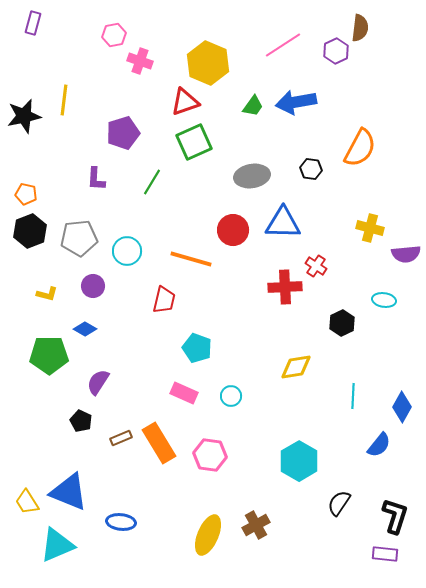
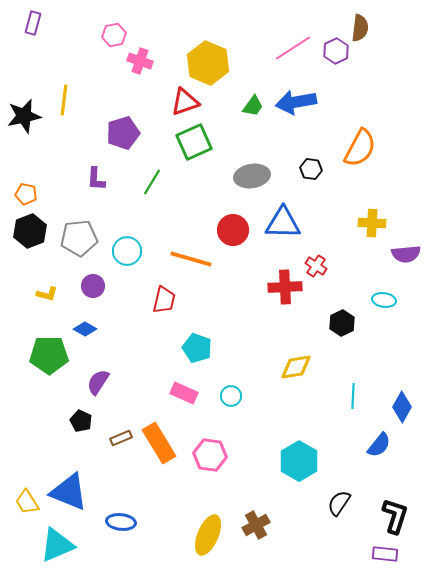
pink line at (283, 45): moved 10 px right, 3 px down
yellow cross at (370, 228): moved 2 px right, 5 px up; rotated 12 degrees counterclockwise
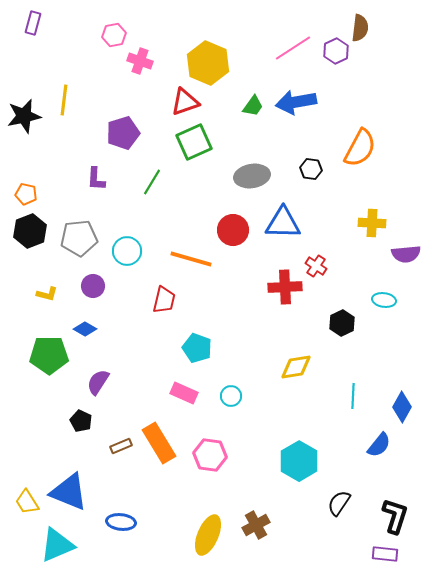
brown rectangle at (121, 438): moved 8 px down
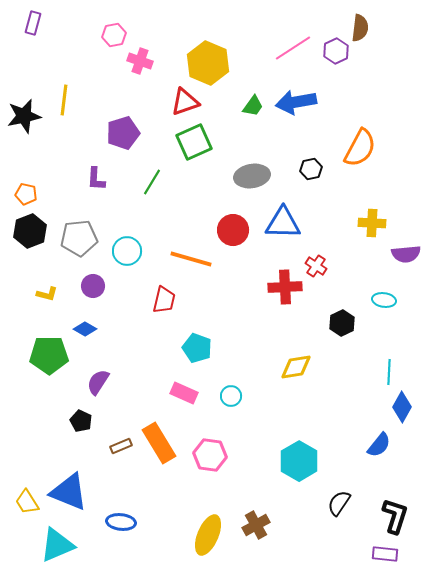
black hexagon at (311, 169): rotated 20 degrees counterclockwise
cyan line at (353, 396): moved 36 px right, 24 px up
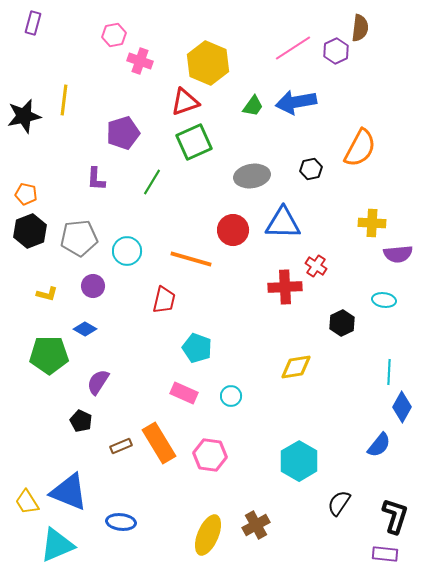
purple semicircle at (406, 254): moved 8 px left
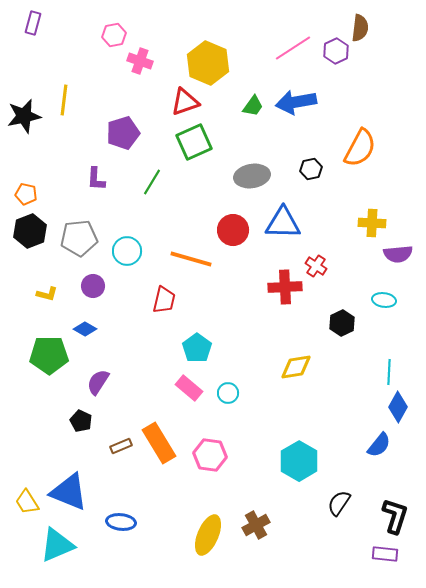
cyan pentagon at (197, 348): rotated 16 degrees clockwise
pink rectangle at (184, 393): moved 5 px right, 5 px up; rotated 16 degrees clockwise
cyan circle at (231, 396): moved 3 px left, 3 px up
blue diamond at (402, 407): moved 4 px left
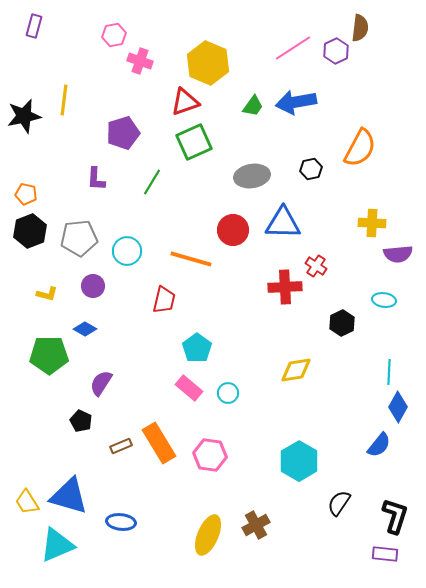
purple rectangle at (33, 23): moved 1 px right, 3 px down
yellow diamond at (296, 367): moved 3 px down
purple semicircle at (98, 382): moved 3 px right, 1 px down
blue triangle at (69, 492): moved 4 px down; rotated 6 degrees counterclockwise
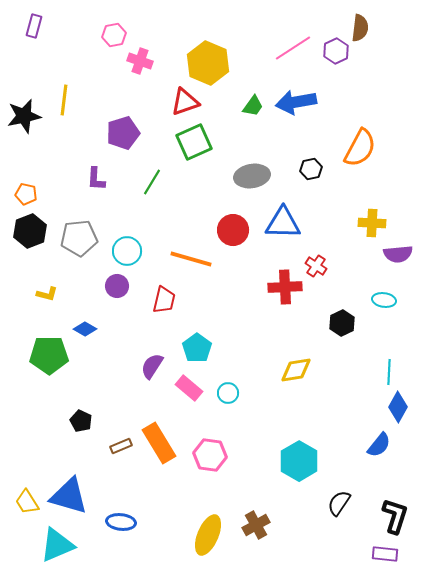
purple circle at (93, 286): moved 24 px right
purple semicircle at (101, 383): moved 51 px right, 17 px up
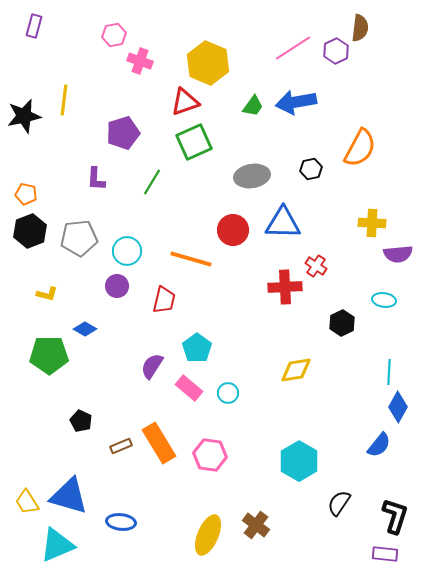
brown cross at (256, 525): rotated 24 degrees counterclockwise
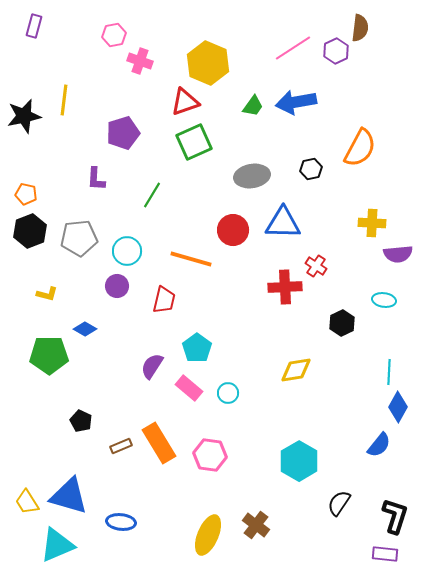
green line at (152, 182): moved 13 px down
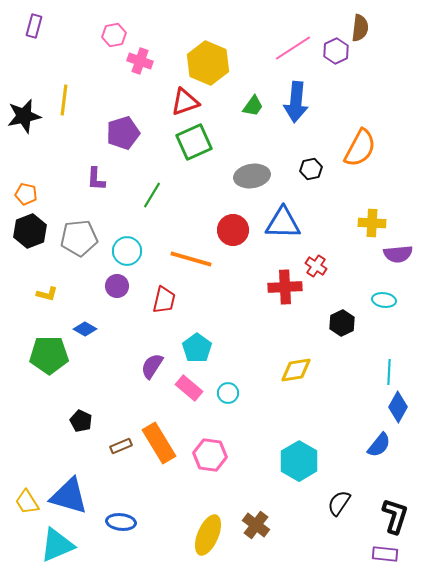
blue arrow at (296, 102): rotated 75 degrees counterclockwise
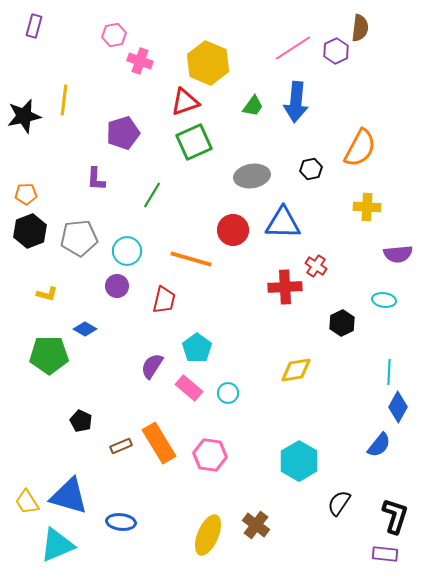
orange pentagon at (26, 194): rotated 15 degrees counterclockwise
yellow cross at (372, 223): moved 5 px left, 16 px up
